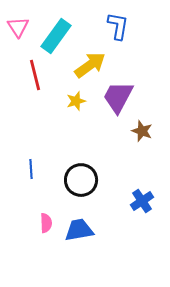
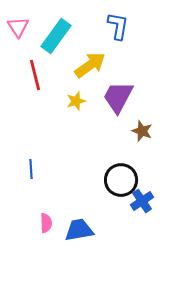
black circle: moved 40 px right
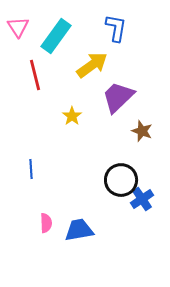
blue L-shape: moved 2 px left, 2 px down
yellow arrow: moved 2 px right
purple trapezoid: rotated 18 degrees clockwise
yellow star: moved 4 px left, 15 px down; rotated 18 degrees counterclockwise
blue cross: moved 2 px up
